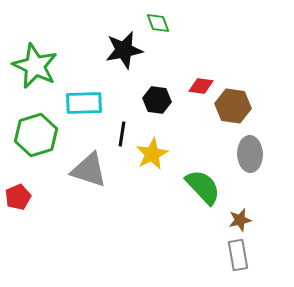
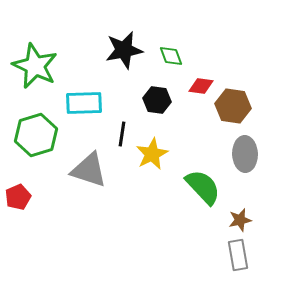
green diamond: moved 13 px right, 33 px down
gray ellipse: moved 5 px left
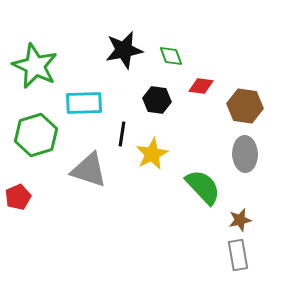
brown hexagon: moved 12 px right
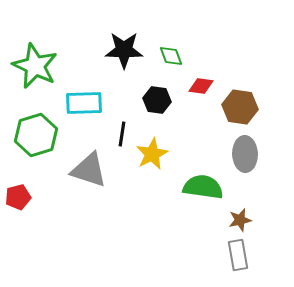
black star: rotated 12 degrees clockwise
brown hexagon: moved 5 px left, 1 px down
green semicircle: rotated 39 degrees counterclockwise
red pentagon: rotated 10 degrees clockwise
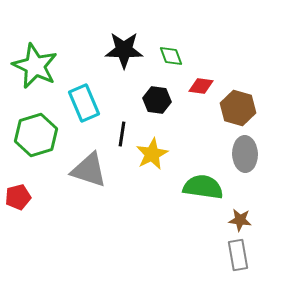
cyan rectangle: rotated 69 degrees clockwise
brown hexagon: moved 2 px left, 1 px down; rotated 8 degrees clockwise
brown star: rotated 20 degrees clockwise
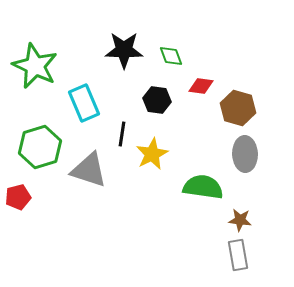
green hexagon: moved 4 px right, 12 px down
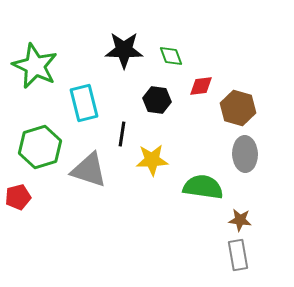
red diamond: rotated 15 degrees counterclockwise
cyan rectangle: rotated 9 degrees clockwise
yellow star: moved 6 px down; rotated 24 degrees clockwise
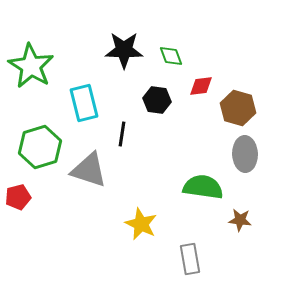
green star: moved 4 px left; rotated 6 degrees clockwise
yellow star: moved 11 px left, 64 px down; rotated 28 degrees clockwise
gray rectangle: moved 48 px left, 4 px down
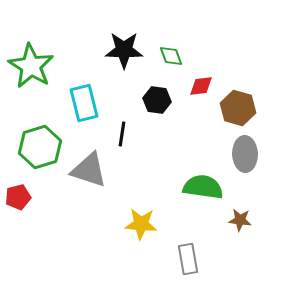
yellow star: rotated 20 degrees counterclockwise
gray rectangle: moved 2 px left
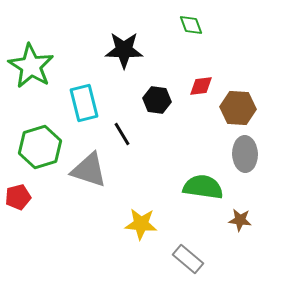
green diamond: moved 20 px right, 31 px up
brown hexagon: rotated 12 degrees counterclockwise
black line: rotated 40 degrees counterclockwise
gray rectangle: rotated 40 degrees counterclockwise
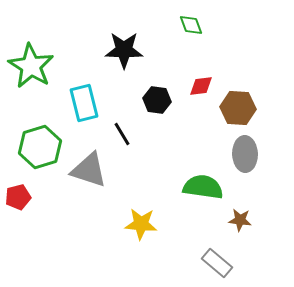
gray rectangle: moved 29 px right, 4 px down
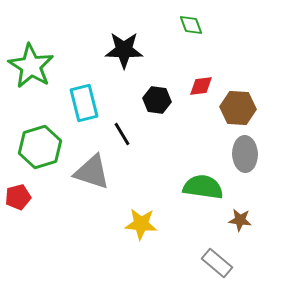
gray triangle: moved 3 px right, 2 px down
